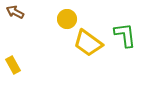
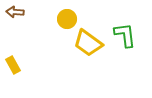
brown arrow: rotated 24 degrees counterclockwise
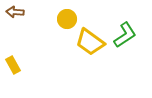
green L-shape: rotated 64 degrees clockwise
yellow trapezoid: moved 2 px right, 1 px up
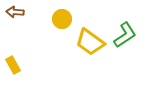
yellow circle: moved 5 px left
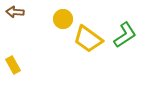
yellow circle: moved 1 px right
yellow trapezoid: moved 2 px left, 3 px up
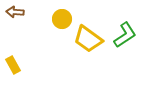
yellow circle: moved 1 px left
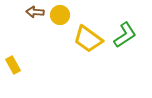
brown arrow: moved 20 px right
yellow circle: moved 2 px left, 4 px up
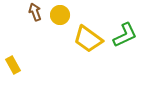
brown arrow: rotated 66 degrees clockwise
green L-shape: rotated 8 degrees clockwise
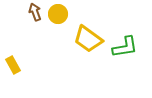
yellow circle: moved 2 px left, 1 px up
green L-shape: moved 12 px down; rotated 16 degrees clockwise
